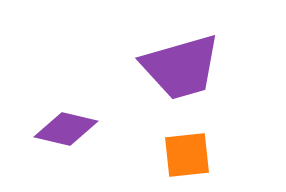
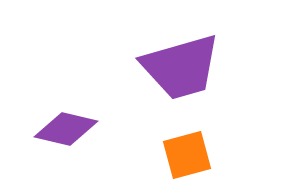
orange square: rotated 9 degrees counterclockwise
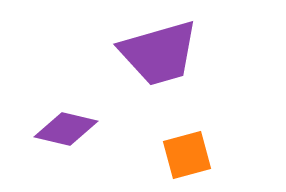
purple trapezoid: moved 22 px left, 14 px up
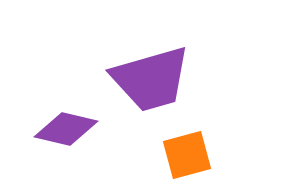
purple trapezoid: moved 8 px left, 26 px down
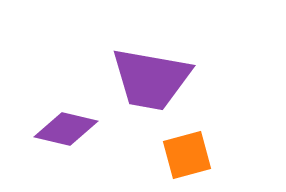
purple trapezoid: rotated 26 degrees clockwise
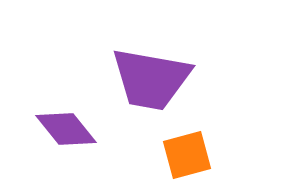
purple diamond: rotated 38 degrees clockwise
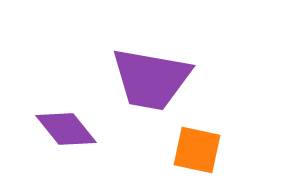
orange square: moved 10 px right, 5 px up; rotated 27 degrees clockwise
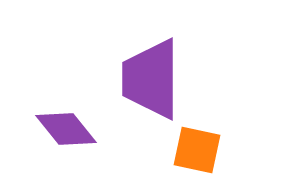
purple trapezoid: rotated 80 degrees clockwise
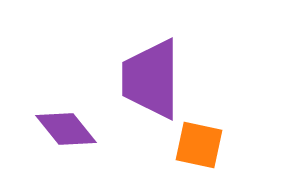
orange square: moved 2 px right, 5 px up
